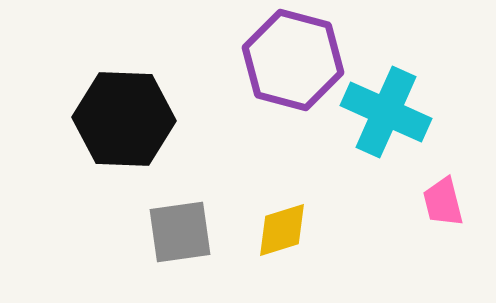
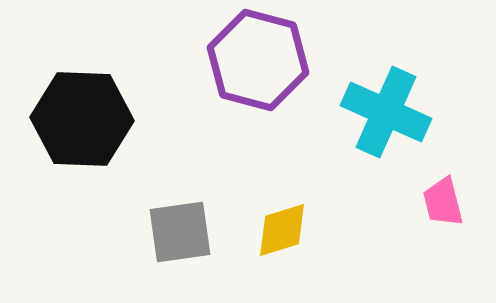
purple hexagon: moved 35 px left
black hexagon: moved 42 px left
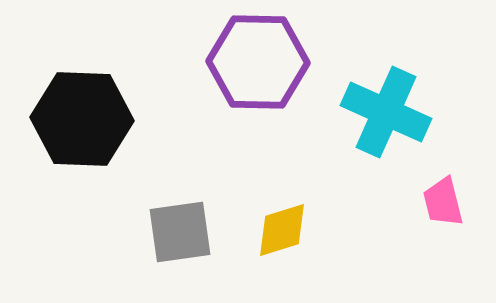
purple hexagon: moved 2 px down; rotated 14 degrees counterclockwise
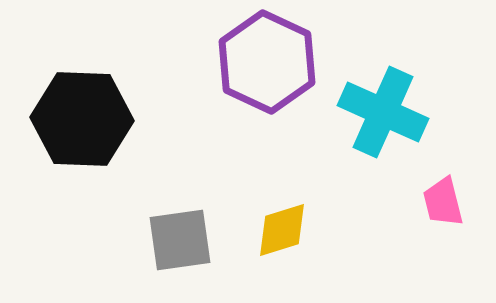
purple hexagon: moved 9 px right; rotated 24 degrees clockwise
cyan cross: moved 3 px left
gray square: moved 8 px down
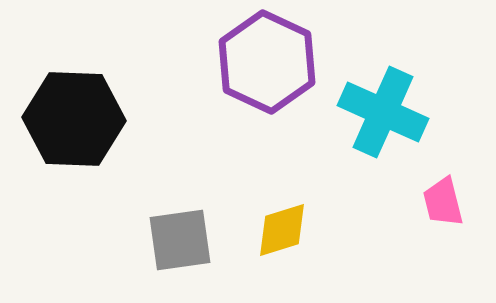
black hexagon: moved 8 px left
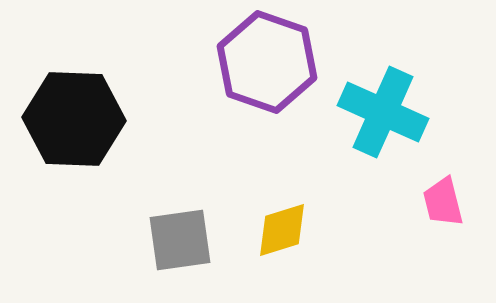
purple hexagon: rotated 6 degrees counterclockwise
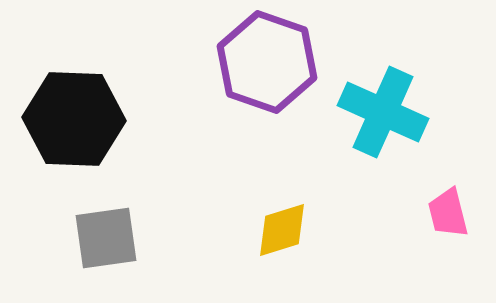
pink trapezoid: moved 5 px right, 11 px down
gray square: moved 74 px left, 2 px up
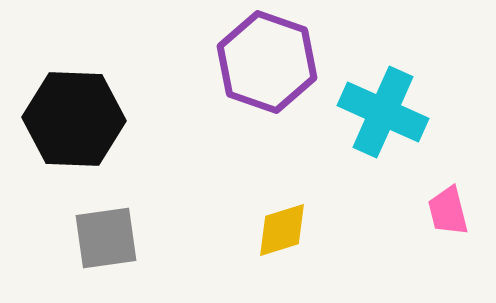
pink trapezoid: moved 2 px up
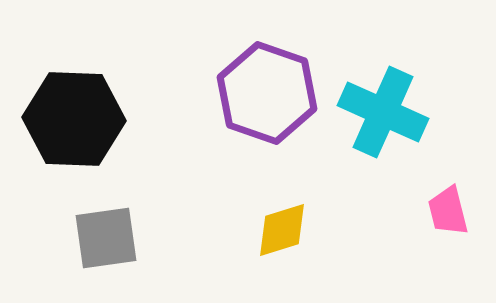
purple hexagon: moved 31 px down
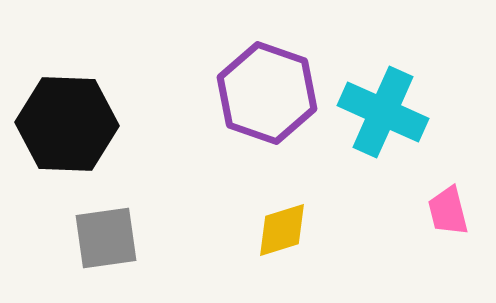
black hexagon: moved 7 px left, 5 px down
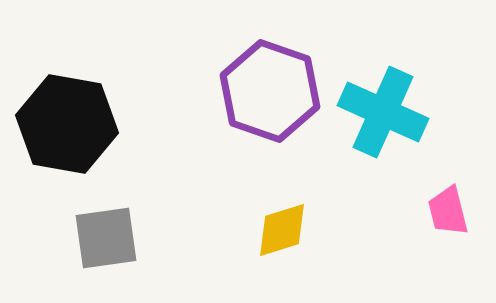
purple hexagon: moved 3 px right, 2 px up
black hexagon: rotated 8 degrees clockwise
